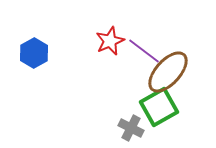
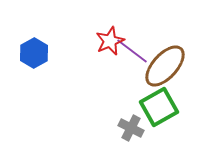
purple line: moved 12 px left
brown ellipse: moved 3 px left, 6 px up
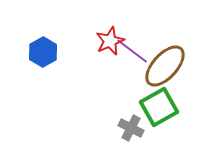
blue hexagon: moved 9 px right, 1 px up
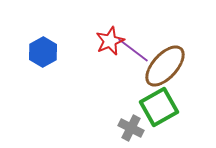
purple line: moved 1 px right, 1 px up
